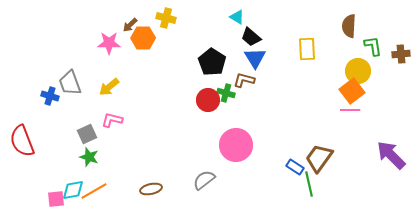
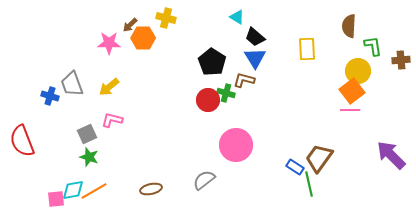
black trapezoid: moved 4 px right
brown cross: moved 6 px down
gray trapezoid: moved 2 px right, 1 px down
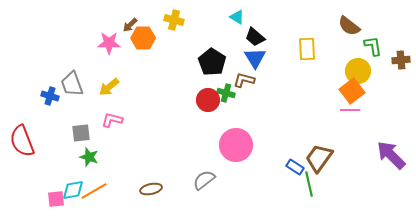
yellow cross: moved 8 px right, 2 px down
brown semicircle: rotated 55 degrees counterclockwise
gray square: moved 6 px left, 1 px up; rotated 18 degrees clockwise
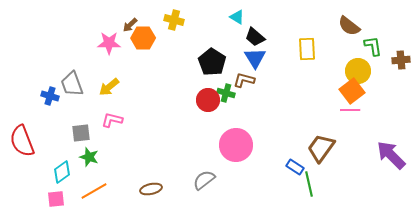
brown trapezoid: moved 2 px right, 10 px up
cyan diamond: moved 11 px left, 18 px up; rotated 25 degrees counterclockwise
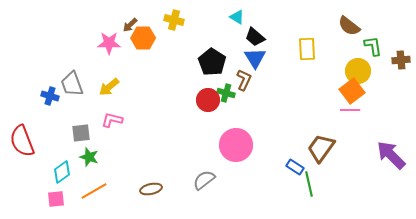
brown L-shape: rotated 100 degrees clockwise
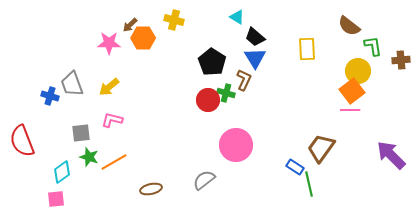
orange line: moved 20 px right, 29 px up
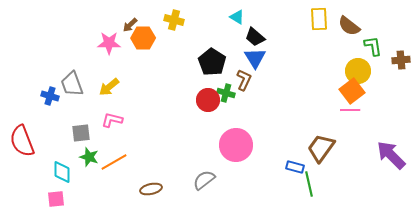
yellow rectangle: moved 12 px right, 30 px up
blue rectangle: rotated 18 degrees counterclockwise
cyan diamond: rotated 55 degrees counterclockwise
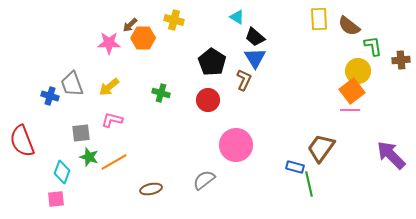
green cross: moved 65 px left
cyan diamond: rotated 20 degrees clockwise
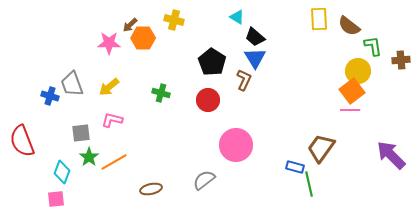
green star: rotated 18 degrees clockwise
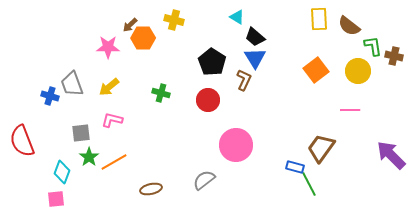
pink star: moved 1 px left, 4 px down
brown cross: moved 7 px left, 4 px up; rotated 18 degrees clockwise
orange square: moved 36 px left, 21 px up
green line: rotated 15 degrees counterclockwise
